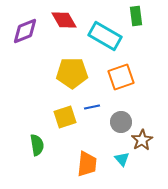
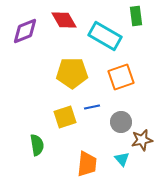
brown star: rotated 20 degrees clockwise
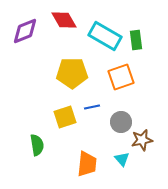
green rectangle: moved 24 px down
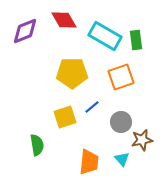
blue line: rotated 28 degrees counterclockwise
orange trapezoid: moved 2 px right, 2 px up
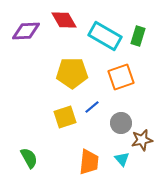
purple diamond: moved 1 px right; rotated 20 degrees clockwise
green rectangle: moved 2 px right, 4 px up; rotated 24 degrees clockwise
gray circle: moved 1 px down
green semicircle: moved 8 px left, 13 px down; rotated 20 degrees counterclockwise
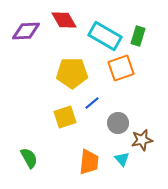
orange square: moved 9 px up
blue line: moved 4 px up
gray circle: moved 3 px left
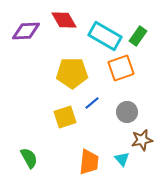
green rectangle: rotated 18 degrees clockwise
gray circle: moved 9 px right, 11 px up
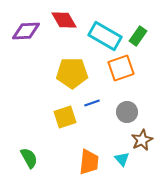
blue line: rotated 21 degrees clockwise
brown star: rotated 15 degrees counterclockwise
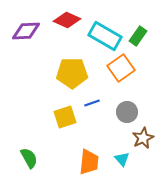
red diamond: moved 3 px right; rotated 36 degrees counterclockwise
orange square: rotated 16 degrees counterclockwise
brown star: moved 1 px right, 2 px up
